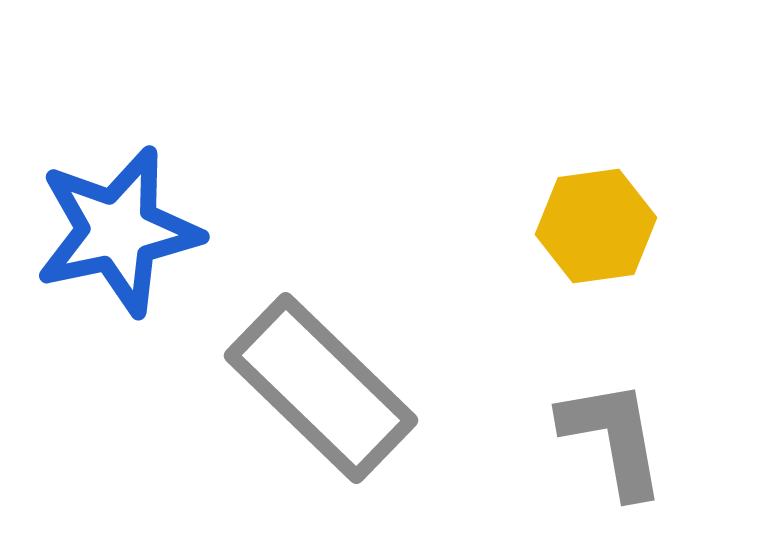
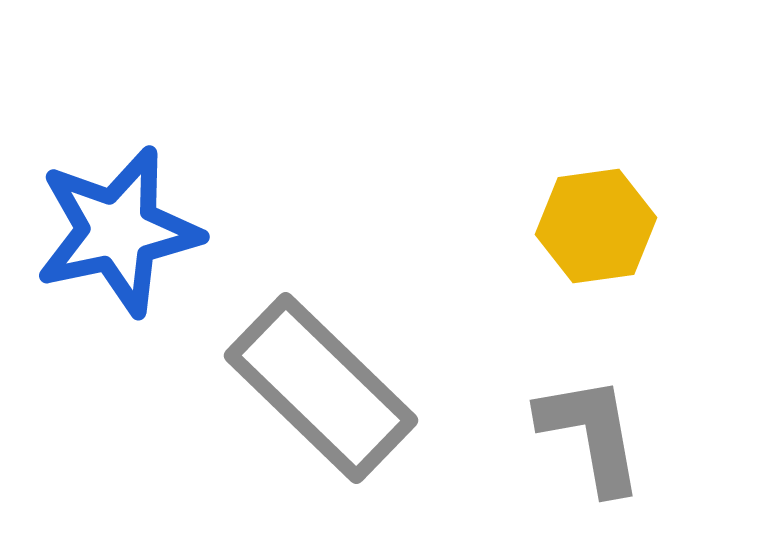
gray L-shape: moved 22 px left, 4 px up
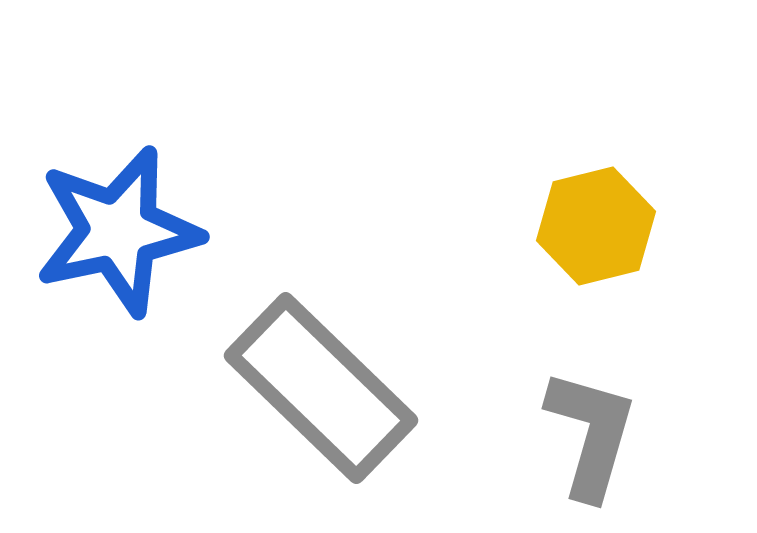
yellow hexagon: rotated 6 degrees counterclockwise
gray L-shape: rotated 26 degrees clockwise
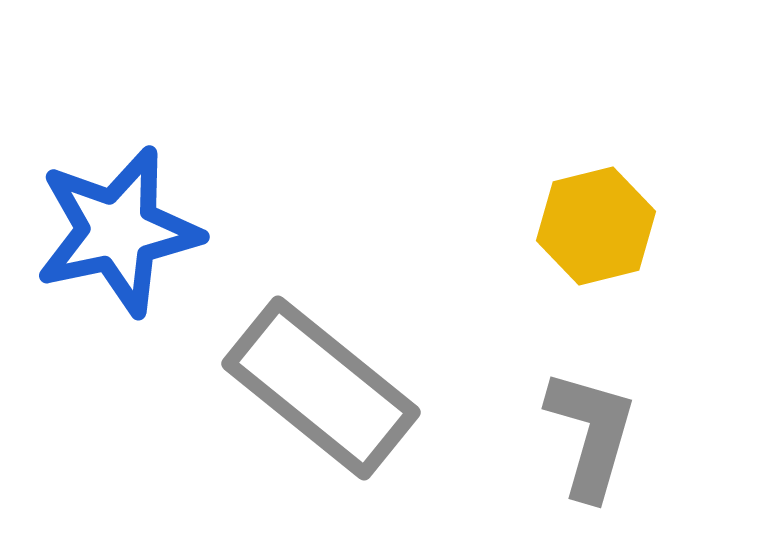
gray rectangle: rotated 5 degrees counterclockwise
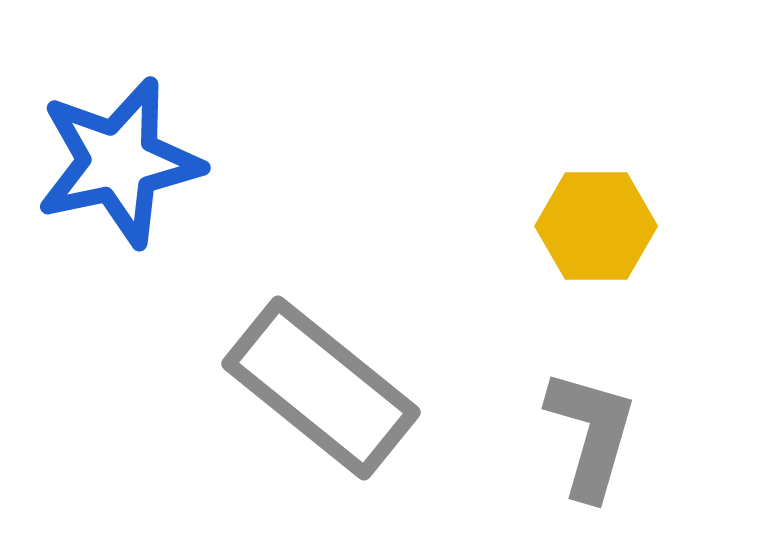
yellow hexagon: rotated 14 degrees clockwise
blue star: moved 1 px right, 69 px up
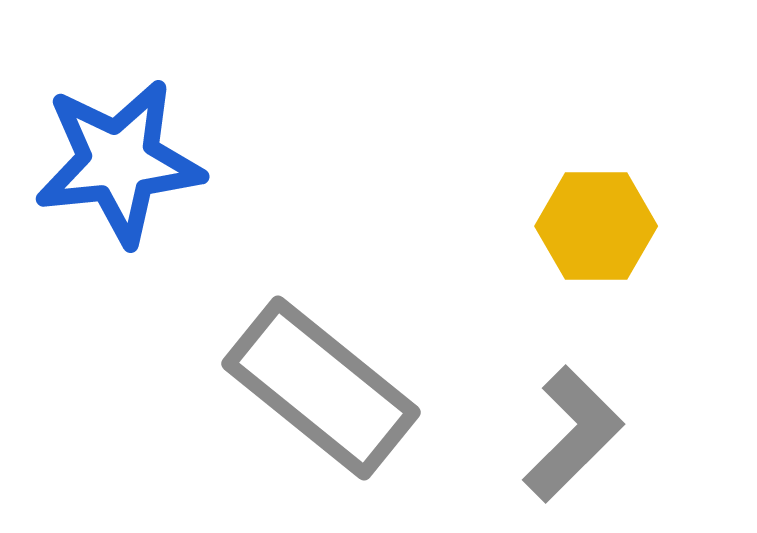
blue star: rotated 6 degrees clockwise
gray L-shape: moved 18 px left; rotated 29 degrees clockwise
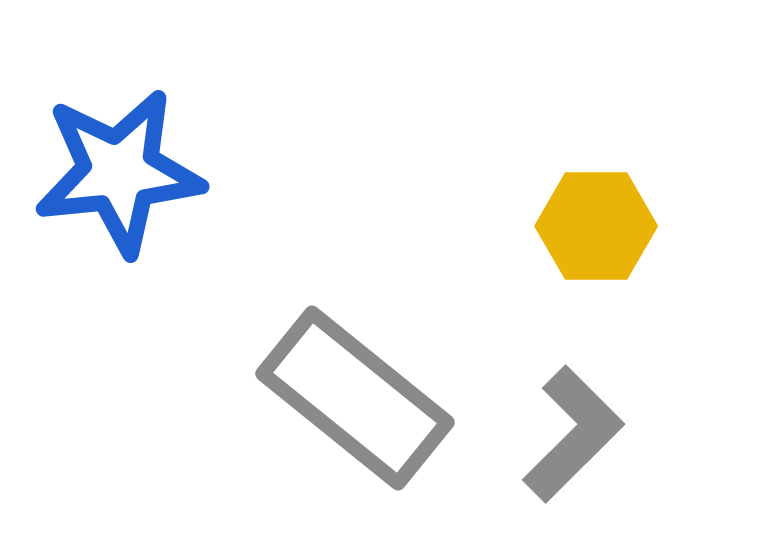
blue star: moved 10 px down
gray rectangle: moved 34 px right, 10 px down
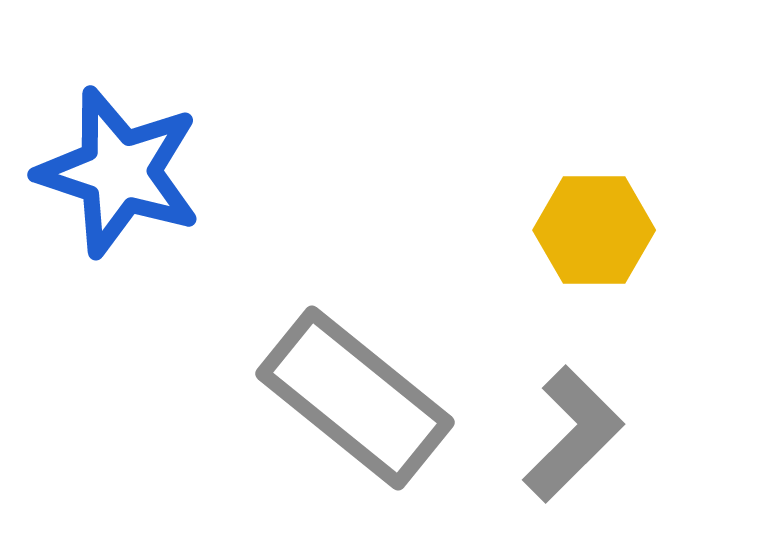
blue star: rotated 24 degrees clockwise
yellow hexagon: moved 2 px left, 4 px down
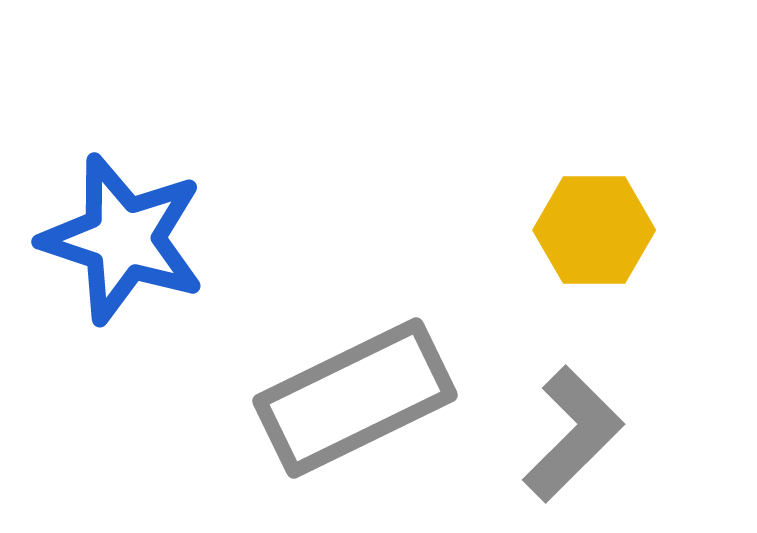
blue star: moved 4 px right, 67 px down
gray rectangle: rotated 65 degrees counterclockwise
